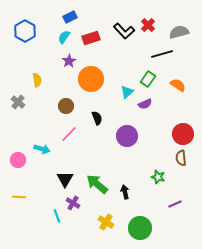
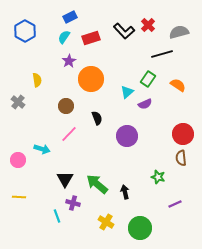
purple cross: rotated 16 degrees counterclockwise
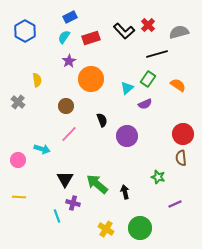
black line: moved 5 px left
cyan triangle: moved 4 px up
black semicircle: moved 5 px right, 2 px down
yellow cross: moved 7 px down
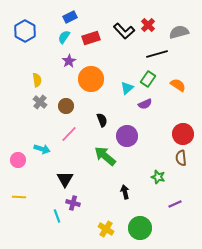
gray cross: moved 22 px right
green arrow: moved 8 px right, 28 px up
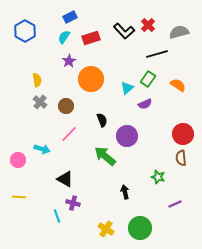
black triangle: rotated 30 degrees counterclockwise
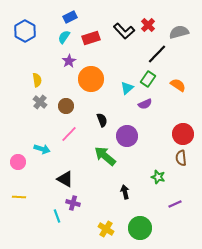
black line: rotated 30 degrees counterclockwise
pink circle: moved 2 px down
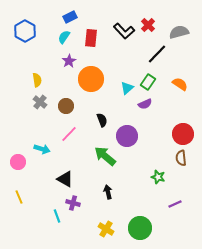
red rectangle: rotated 66 degrees counterclockwise
green rectangle: moved 3 px down
orange semicircle: moved 2 px right, 1 px up
black arrow: moved 17 px left
yellow line: rotated 64 degrees clockwise
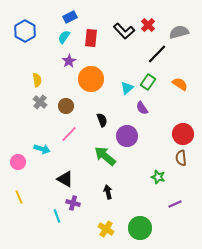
purple semicircle: moved 3 px left, 4 px down; rotated 80 degrees clockwise
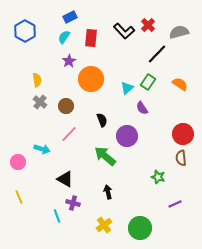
yellow cross: moved 2 px left, 4 px up; rotated 21 degrees clockwise
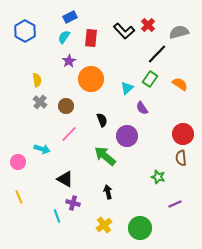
green rectangle: moved 2 px right, 3 px up
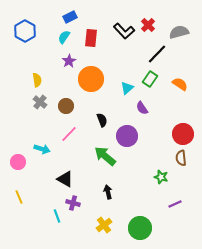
green star: moved 3 px right
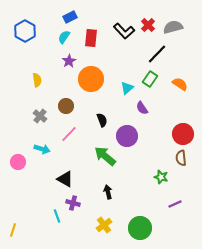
gray semicircle: moved 6 px left, 5 px up
gray cross: moved 14 px down
yellow line: moved 6 px left, 33 px down; rotated 40 degrees clockwise
